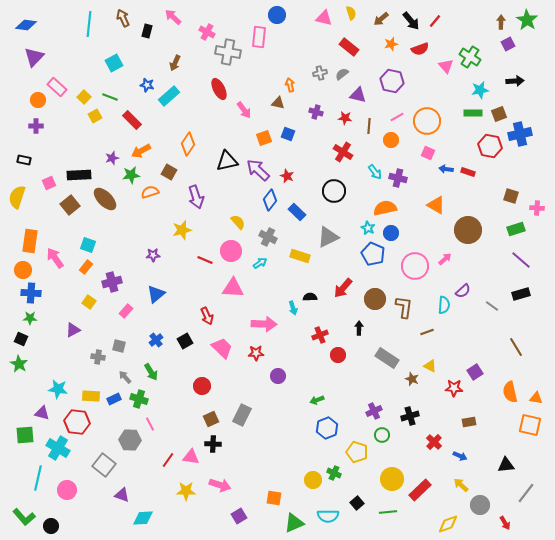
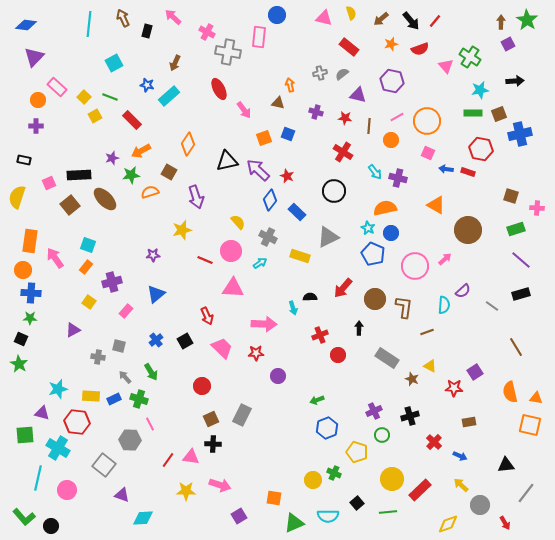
red hexagon at (490, 146): moved 9 px left, 3 px down
cyan star at (58, 389): rotated 24 degrees counterclockwise
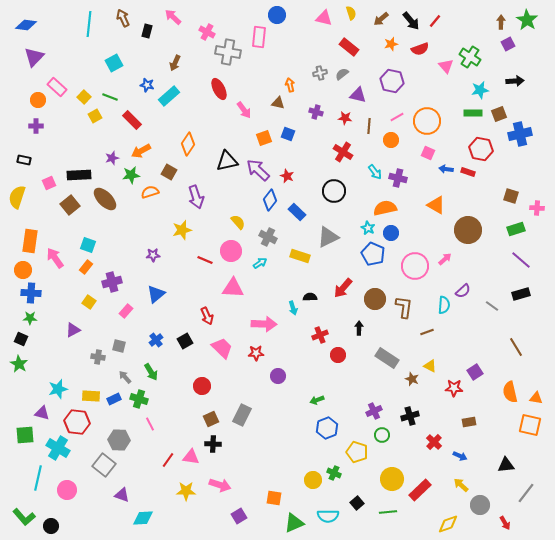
gray hexagon at (130, 440): moved 11 px left
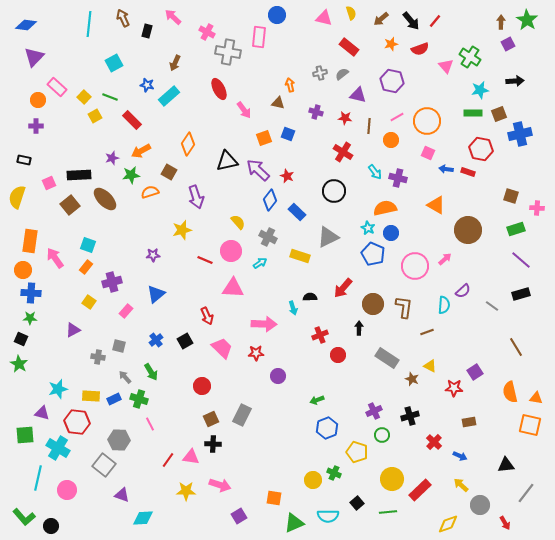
brown circle at (375, 299): moved 2 px left, 5 px down
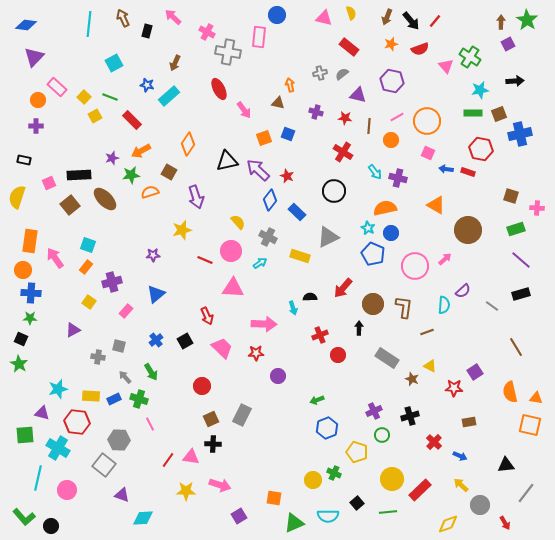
brown arrow at (381, 19): moved 6 px right, 2 px up; rotated 28 degrees counterclockwise
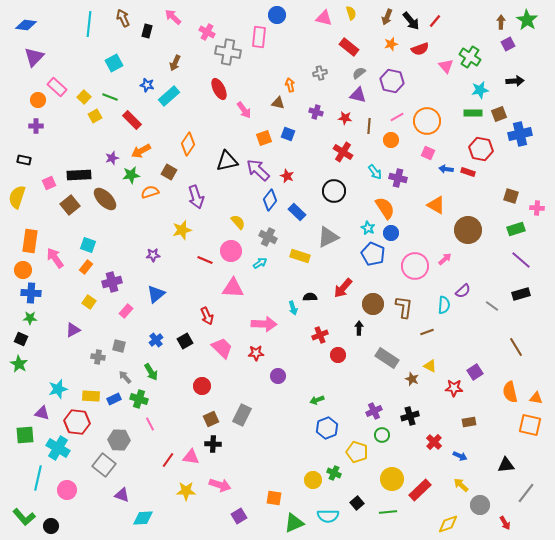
gray semicircle at (342, 74): moved 17 px right, 1 px up
orange semicircle at (385, 208): rotated 70 degrees clockwise
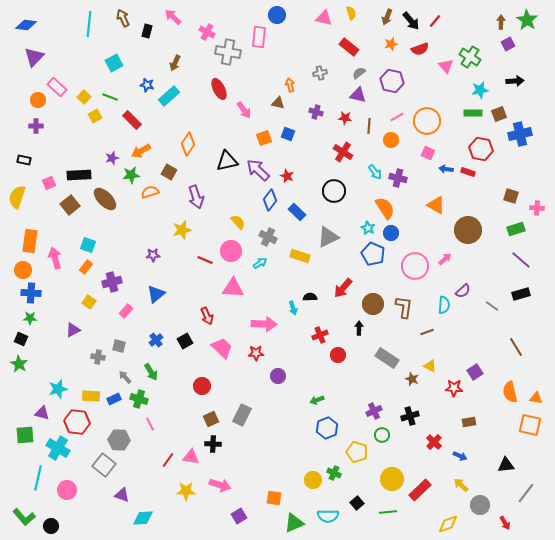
pink arrow at (55, 258): rotated 20 degrees clockwise
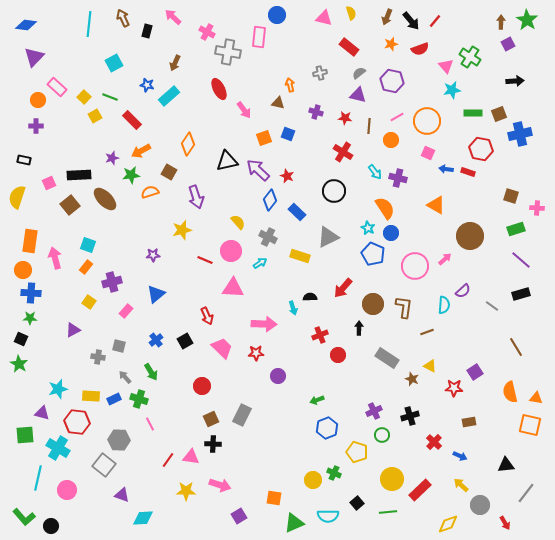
cyan star at (480, 90): moved 28 px left
brown circle at (468, 230): moved 2 px right, 6 px down
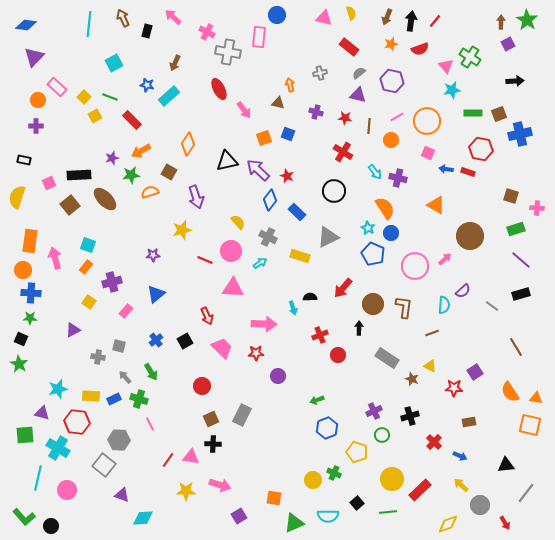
black arrow at (411, 21): rotated 132 degrees counterclockwise
brown line at (427, 332): moved 5 px right, 1 px down
orange semicircle at (510, 392): rotated 20 degrees counterclockwise
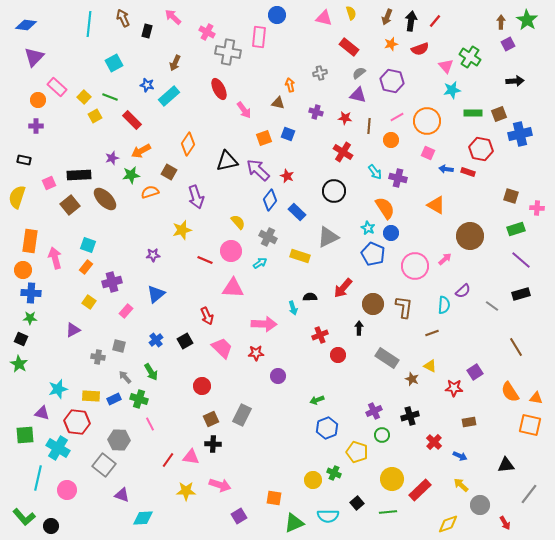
gray line at (526, 493): moved 3 px right, 1 px down
